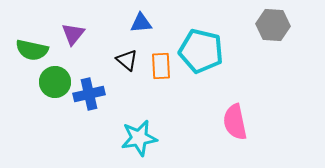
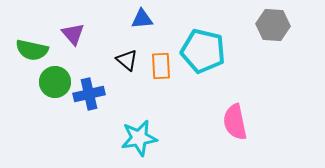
blue triangle: moved 1 px right, 4 px up
purple triangle: rotated 20 degrees counterclockwise
cyan pentagon: moved 2 px right
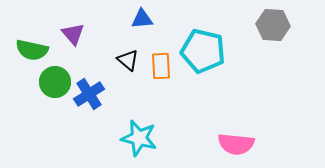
black triangle: moved 1 px right
blue cross: rotated 20 degrees counterclockwise
pink semicircle: moved 1 px right, 22 px down; rotated 72 degrees counterclockwise
cyan star: rotated 24 degrees clockwise
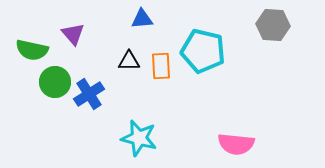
black triangle: moved 1 px right, 1 px down; rotated 40 degrees counterclockwise
